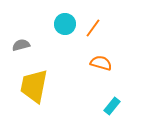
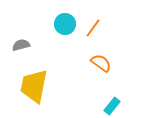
orange semicircle: rotated 20 degrees clockwise
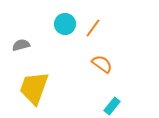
orange semicircle: moved 1 px right, 1 px down
yellow trapezoid: moved 2 px down; rotated 9 degrees clockwise
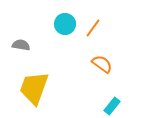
gray semicircle: rotated 24 degrees clockwise
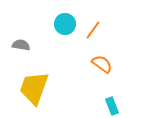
orange line: moved 2 px down
cyan rectangle: rotated 60 degrees counterclockwise
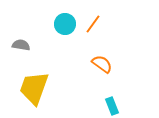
orange line: moved 6 px up
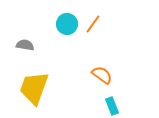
cyan circle: moved 2 px right
gray semicircle: moved 4 px right
orange semicircle: moved 11 px down
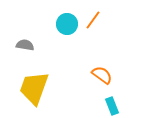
orange line: moved 4 px up
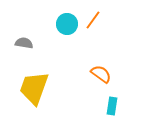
gray semicircle: moved 1 px left, 2 px up
orange semicircle: moved 1 px left, 1 px up
cyan rectangle: rotated 30 degrees clockwise
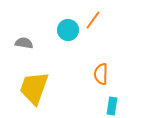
cyan circle: moved 1 px right, 6 px down
orange semicircle: rotated 125 degrees counterclockwise
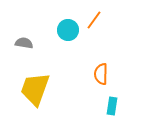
orange line: moved 1 px right
yellow trapezoid: moved 1 px right, 1 px down
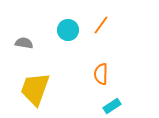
orange line: moved 7 px right, 5 px down
cyan rectangle: rotated 48 degrees clockwise
